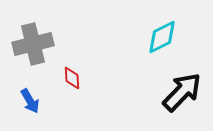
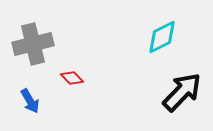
red diamond: rotated 40 degrees counterclockwise
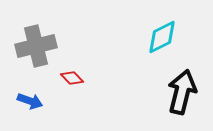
gray cross: moved 3 px right, 2 px down
black arrow: rotated 30 degrees counterclockwise
blue arrow: rotated 40 degrees counterclockwise
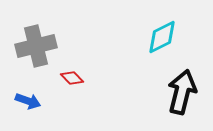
blue arrow: moved 2 px left
